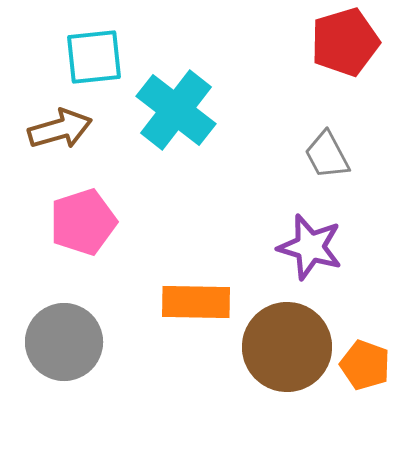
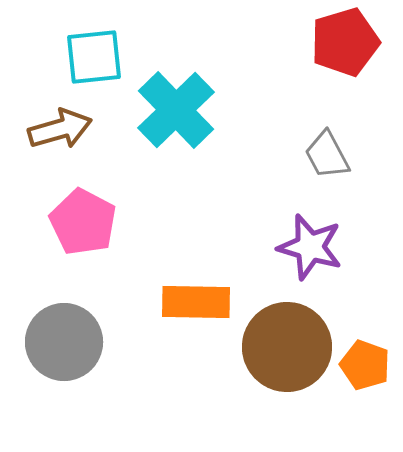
cyan cross: rotated 8 degrees clockwise
pink pentagon: rotated 26 degrees counterclockwise
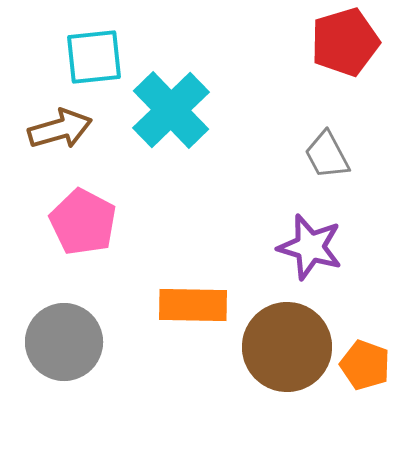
cyan cross: moved 5 px left
orange rectangle: moved 3 px left, 3 px down
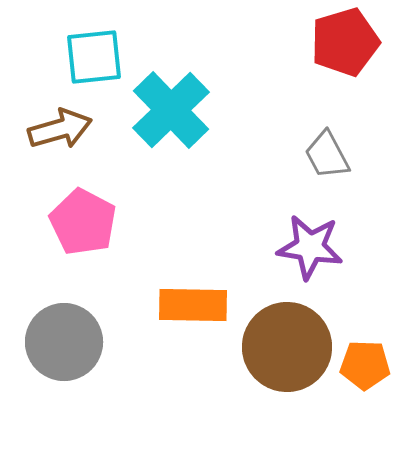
purple star: rotated 8 degrees counterclockwise
orange pentagon: rotated 18 degrees counterclockwise
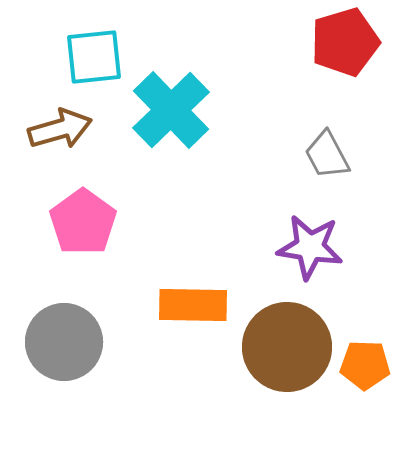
pink pentagon: rotated 8 degrees clockwise
